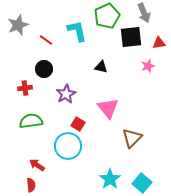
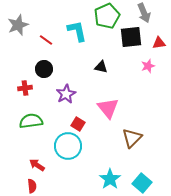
red semicircle: moved 1 px right, 1 px down
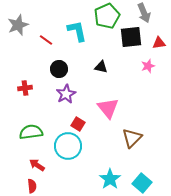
black circle: moved 15 px right
green semicircle: moved 11 px down
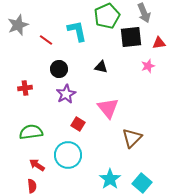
cyan circle: moved 9 px down
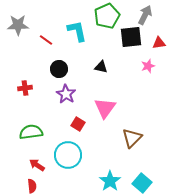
gray arrow: moved 1 px right, 2 px down; rotated 132 degrees counterclockwise
gray star: rotated 20 degrees clockwise
purple star: rotated 12 degrees counterclockwise
pink triangle: moved 3 px left; rotated 15 degrees clockwise
cyan star: moved 2 px down
